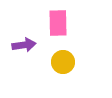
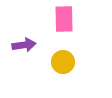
pink rectangle: moved 6 px right, 4 px up
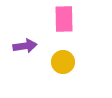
purple arrow: moved 1 px right, 1 px down
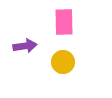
pink rectangle: moved 3 px down
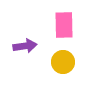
pink rectangle: moved 3 px down
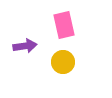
pink rectangle: rotated 12 degrees counterclockwise
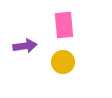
pink rectangle: rotated 8 degrees clockwise
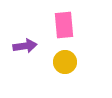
yellow circle: moved 2 px right
